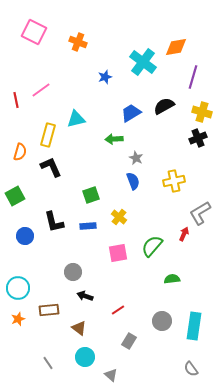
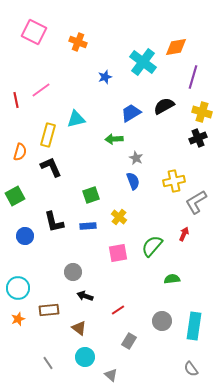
gray L-shape at (200, 213): moved 4 px left, 11 px up
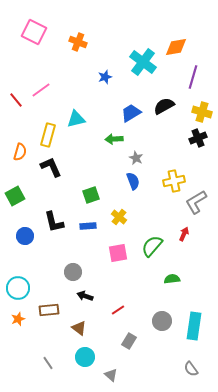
red line at (16, 100): rotated 28 degrees counterclockwise
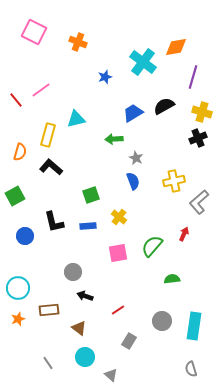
blue trapezoid at (131, 113): moved 2 px right
black L-shape at (51, 167): rotated 25 degrees counterclockwise
gray L-shape at (196, 202): moved 3 px right; rotated 10 degrees counterclockwise
gray semicircle at (191, 369): rotated 21 degrees clockwise
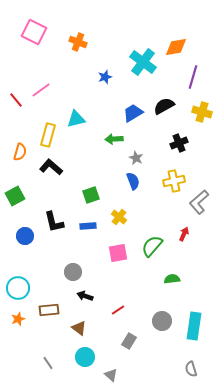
black cross at (198, 138): moved 19 px left, 5 px down
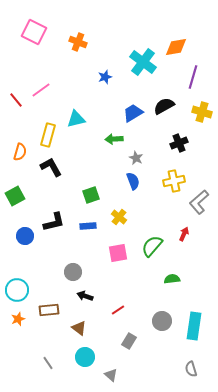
black L-shape at (51, 167): rotated 20 degrees clockwise
black L-shape at (54, 222): rotated 90 degrees counterclockwise
cyan circle at (18, 288): moved 1 px left, 2 px down
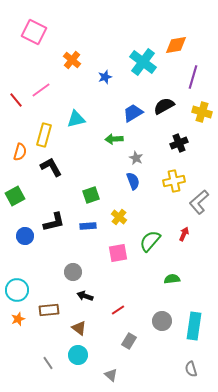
orange cross at (78, 42): moved 6 px left, 18 px down; rotated 18 degrees clockwise
orange diamond at (176, 47): moved 2 px up
yellow rectangle at (48, 135): moved 4 px left
green semicircle at (152, 246): moved 2 px left, 5 px up
cyan circle at (85, 357): moved 7 px left, 2 px up
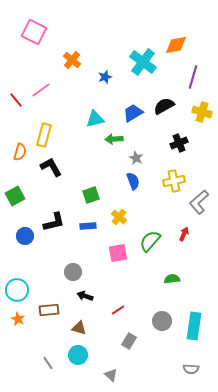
cyan triangle at (76, 119): moved 19 px right
orange star at (18, 319): rotated 24 degrees counterclockwise
brown triangle at (79, 328): rotated 21 degrees counterclockwise
gray semicircle at (191, 369): rotated 70 degrees counterclockwise
